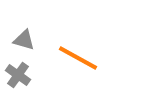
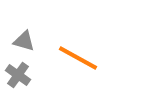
gray triangle: moved 1 px down
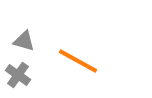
orange line: moved 3 px down
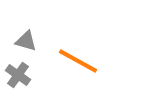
gray triangle: moved 2 px right
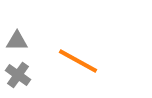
gray triangle: moved 9 px left; rotated 15 degrees counterclockwise
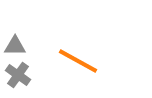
gray triangle: moved 2 px left, 5 px down
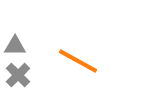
gray cross: rotated 10 degrees clockwise
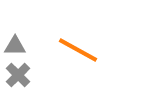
orange line: moved 11 px up
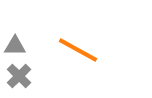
gray cross: moved 1 px right, 1 px down
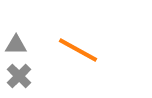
gray triangle: moved 1 px right, 1 px up
